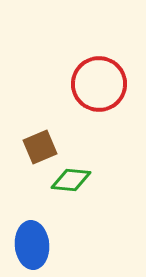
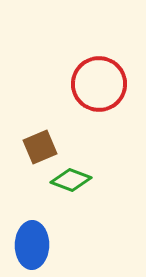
green diamond: rotated 15 degrees clockwise
blue ellipse: rotated 6 degrees clockwise
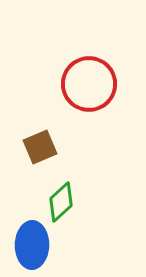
red circle: moved 10 px left
green diamond: moved 10 px left, 22 px down; rotated 63 degrees counterclockwise
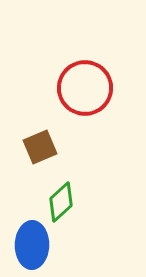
red circle: moved 4 px left, 4 px down
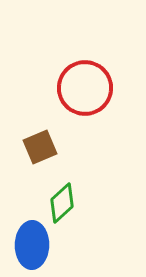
green diamond: moved 1 px right, 1 px down
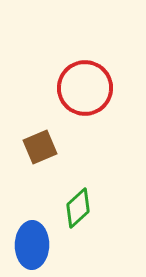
green diamond: moved 16 px right, 5 px down
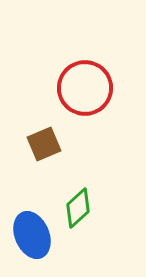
brown square: moved 4 px right, 3 px up
blue ellipse: moved 10 px up; rotated 24 degrees counterclockwise
